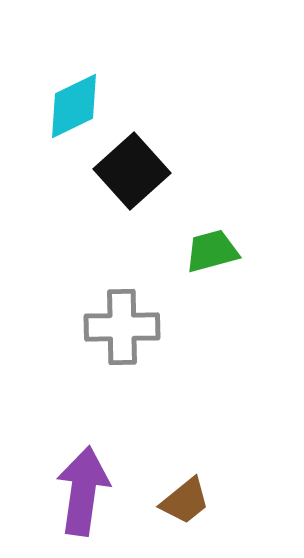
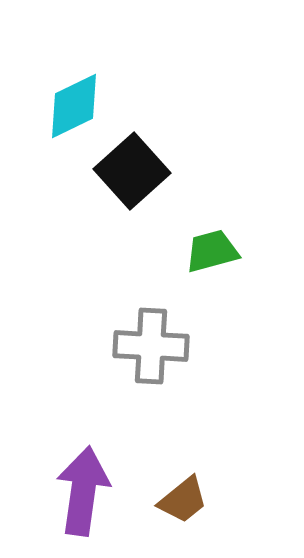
gray cross: moved 29 px right, 19 px down; rotated 4 degrees clockwise
brown trapezoid: moved 2 px left, 1 px up
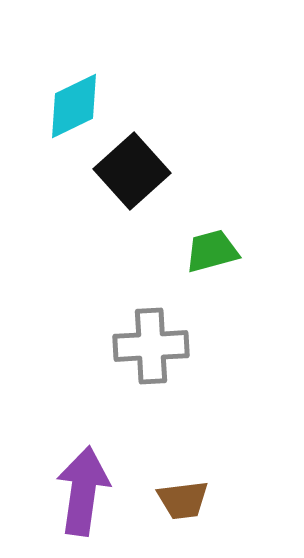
gray cross: rotated 6 degrees counterclockwise
brown trapezoid: rotated 32 degrees clockwise
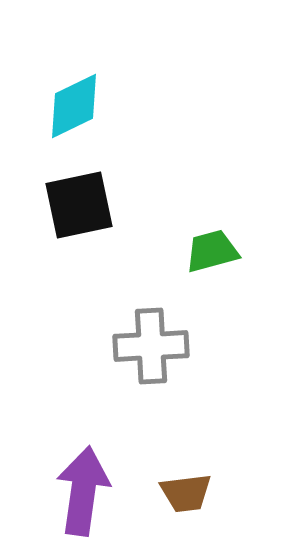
black square: moved 53 px left, 34 px down; rotated 30 degrees clockwise
brown trapezoid: moved 3 px right, 7 px up
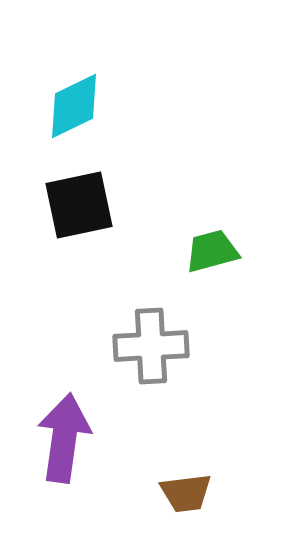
purple arrow: moved 19 px left, 53 px up
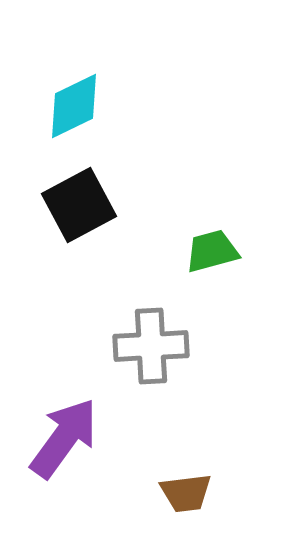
black square: rotated 16 degrees counterclockwise
purple arrow: rotated 28 degrees clockwise
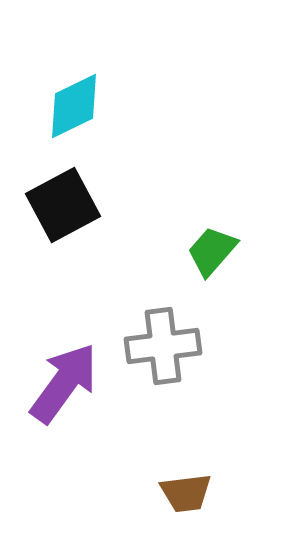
black square: moved 16 px left
green trapezoid: rotated 34 degrees counterclockwise
gray cross: moved 12 px right; rotated 4 degrees counterclockwise
purple arrow: moved 55 px up
